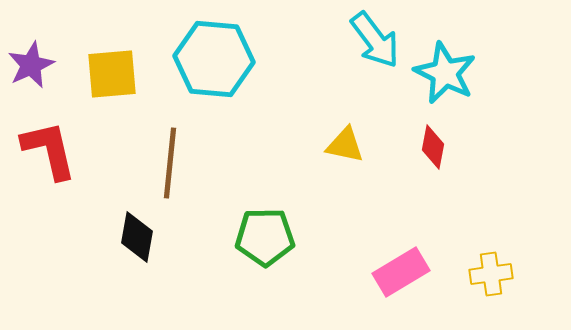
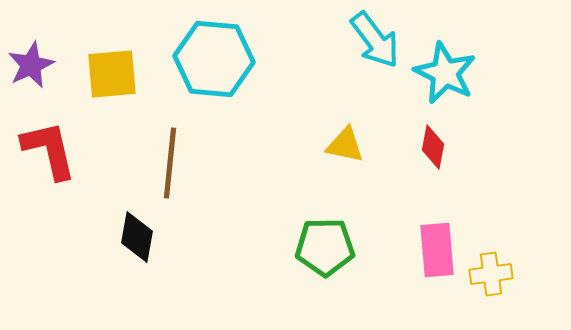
green pentagon: moved 60 px right, 10 px down
pink rectangle: moved 36 px right, 22 px up; rotated 64 degrees counterclockwise
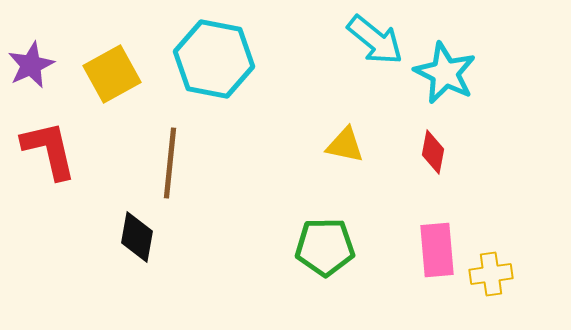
cyan arrow: rotated 14 degrees counterclockwise
cyan hexagon: rotated 6 degrees clockwise
yellow square: rotated 24 degrees counterclockwise
red diamond: moved 5 px down
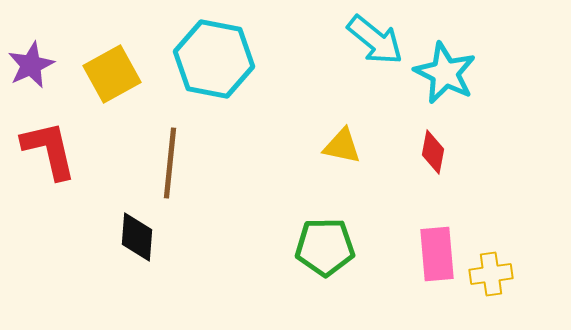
yellow triangle: moved 3 px left, 1 px down
black diamond: rotated 6 degrees counterclockwise
pink rectangle: moved 4 px down
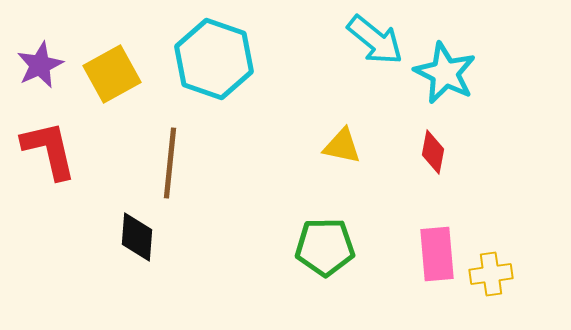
cyan hexagon: rotated 8 degrees clockwise
purple star: moved 9 px right
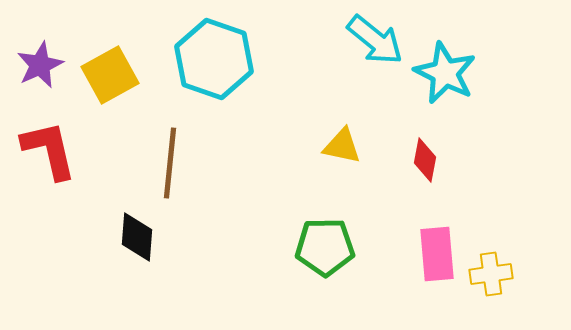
yellow square: moved 2 px left, 1 px down
red diamond: moved 8 px left, 8 px down
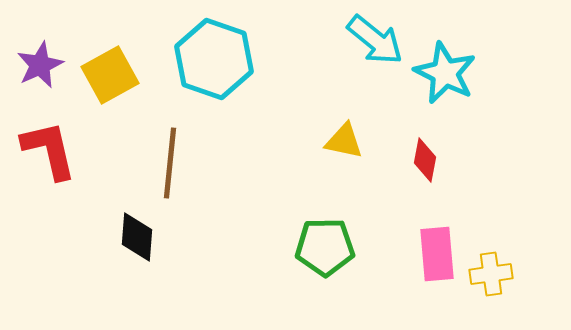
yellow triangle: moved 2 px right, 5 px up
